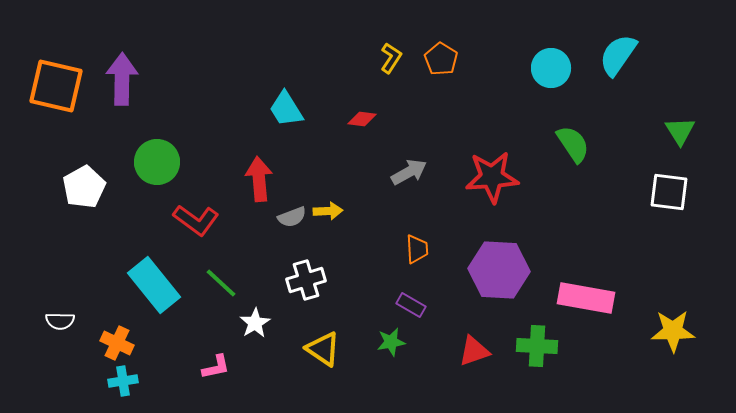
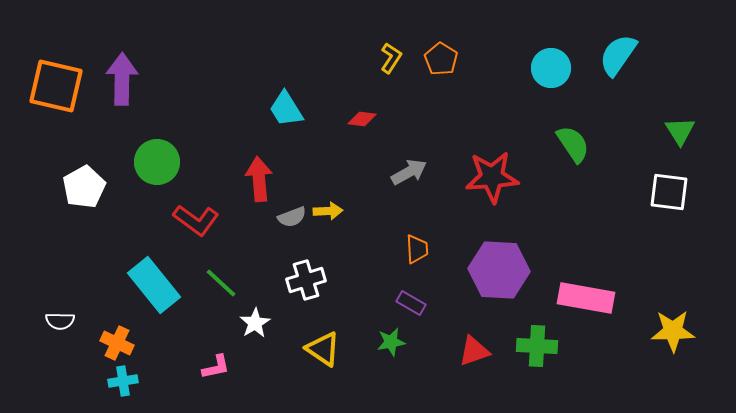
purple rectangle: moved 2 px up
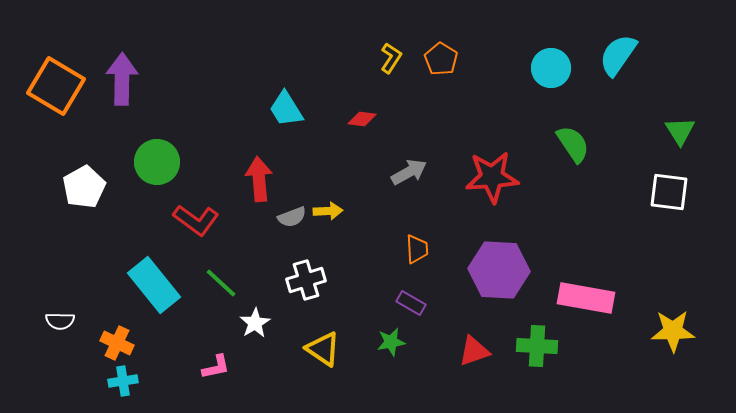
orange square: rotated 18 degrees clockwise
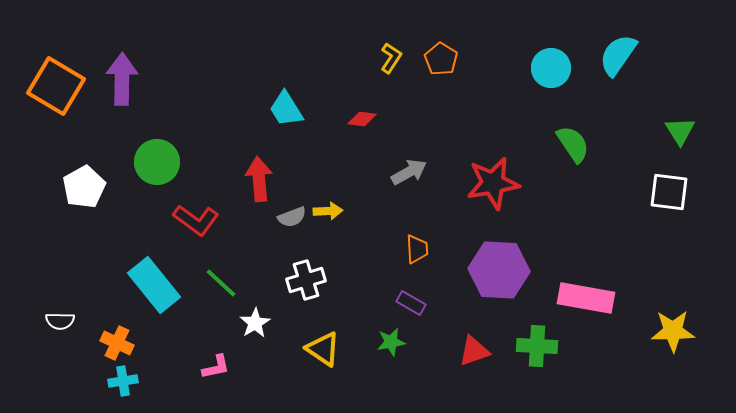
red star: moved 1 px right, 6 px down; rotated 6 degrees counterclockwise
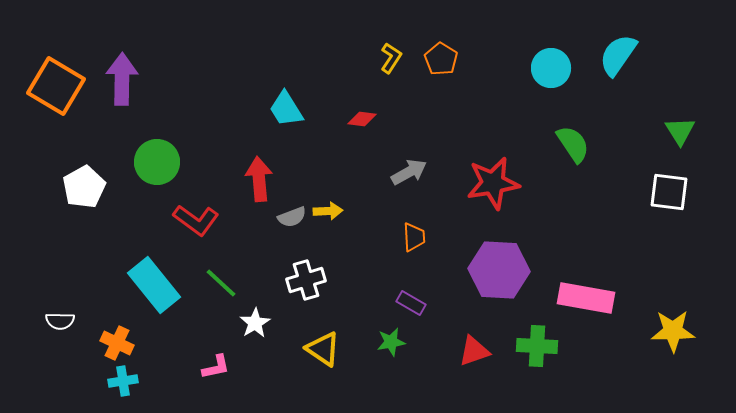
orange trapezoid: moved 3 px left, 12 px up
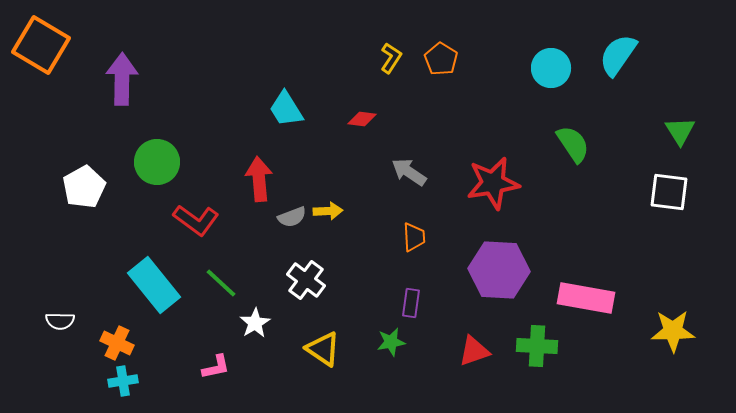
orange square: moved 15 px left, 41 px up
gray arrow: rotated 117 degrees counterclockwise
white cross: rotated 36 degrees counterclockwise
purple rectangle: rotated 68 degrees clockwise
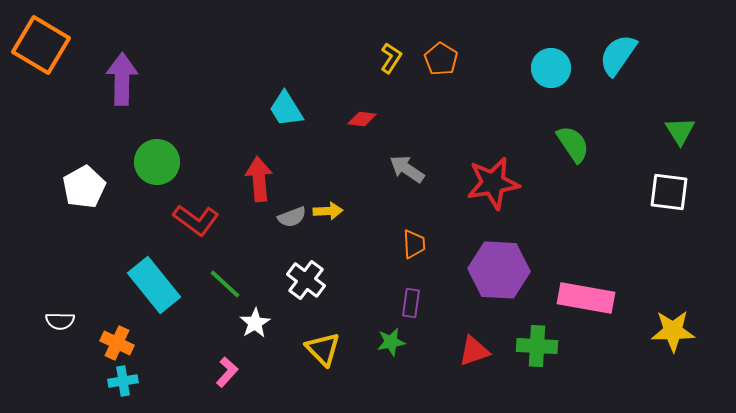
gray arrow: moved 2 px left, 3 px up
orange trapezoid: moved 7 px down
green line: moved 4 px right, 1 px down
yellow triangle: rotated 12 degrees clockwise
pink L-shape: moved 11 px right, 5 px down; rotated 36 degrees counterclockwise
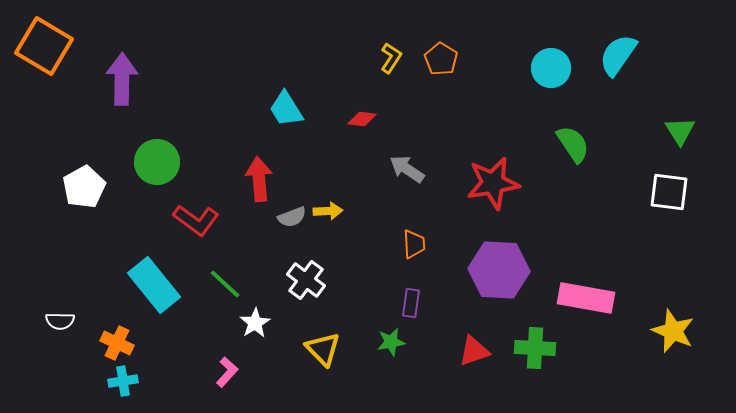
orange square: moved 3 px right, 1 px down
yellow star: rotated 24 degrees clockwise
green cross: moved 2 px left, 2 px down
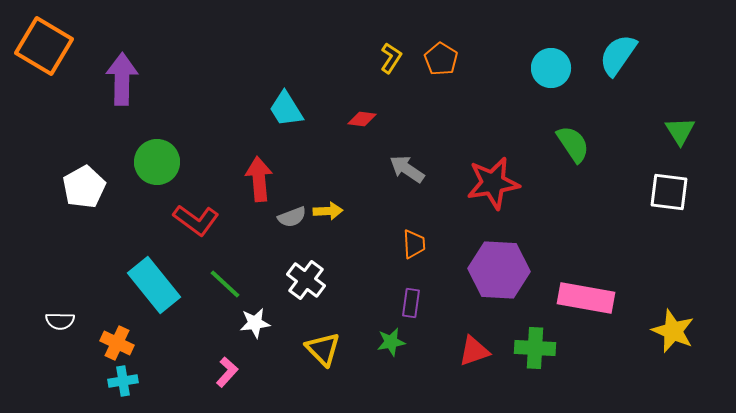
white star: rotated 24 degrees clockwise
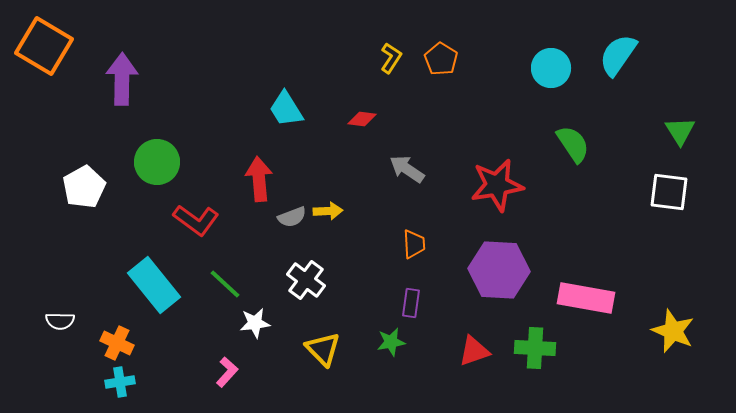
red star: moved 4 px right, 2 px down
cyan cross: moved 3 px left, 1 px down
